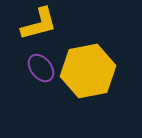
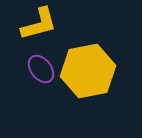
purple ellipse: moved 1 px down
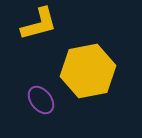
purple ellipse: moved 31 px down
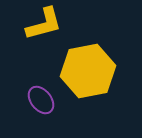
yellow L-shape: moved 5 px right
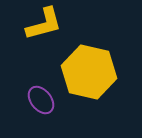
yellow hexagon: moved 1 px right, 1 px down; rotated 24 degrees clockwise
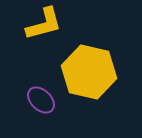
purple ellipse: rotated 8 degrees counterclockwise
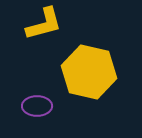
purple ellipse: moved 4 px left, 6 px down; rotated 44 degrees counterclockwise
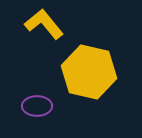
yellow L-shape: rotated 114 degrees counterclockwise
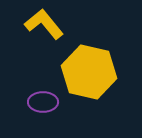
purple ellipse: moved 6 px right, 4 px up
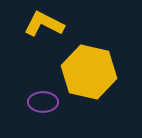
yellow L-shape: rotated 24 degrees counterclockwise
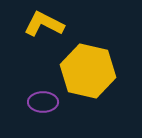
yellow hexagon: moved 1 px left, 1 px up
